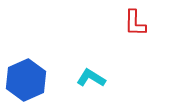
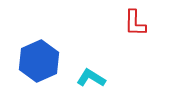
blue hexagon: moved 13 px right, 19 px up
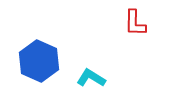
blue hexagon: rotated 12 degrees counterclockwise
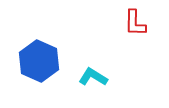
cyan L-shape: moved 2 px right, 1 px up
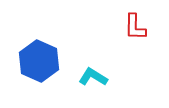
red L-shape: moved 4 px down
